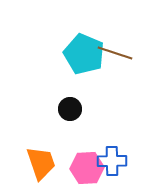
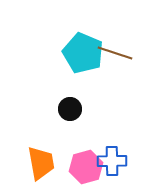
cyan pentagon: moved 1 px left, 1 px up
orange trapezoid: rotated 9 degrees clockwise
pink hexagon: moved 1 px left, 1 px up; rotated 12 degrees counterclockwise
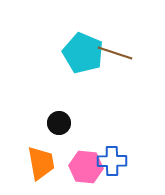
black circle: moved 11 px left, 14 px down
pink hexagon: rotated 20 degrees clockwise
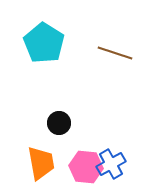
cyan pentagon: moved 39 px left, 10 px up; rotated 9 degrees clockwise
blue cross: moved 1 px left, 3 px down; rotated 28 degrees counterclockwise
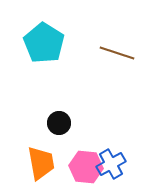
brown line: moved 2 px right
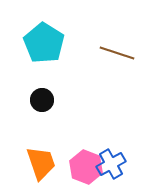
black circle: moved 17 px left, 23 px up
orange trapezoid: rotated 9 degrees counterclockwise
pink hexagon: rotated 16 degrees clockwise
